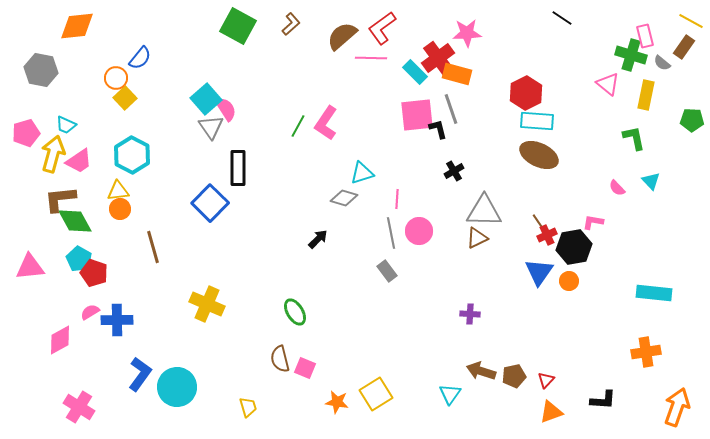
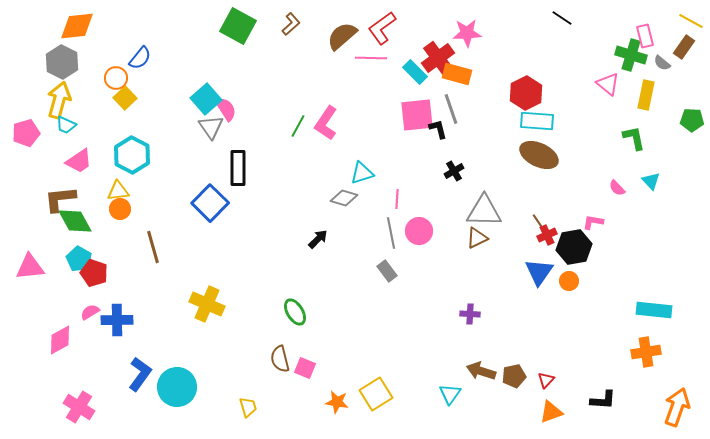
gray hexagon at (41, 70): moved 21 px right, 8 px up; rotated 16 degrees clockwise
yellow arrow at (53, 154): moved 6 px right, 54 px up
cyan rectangle at (654, 293): moved 17 px down
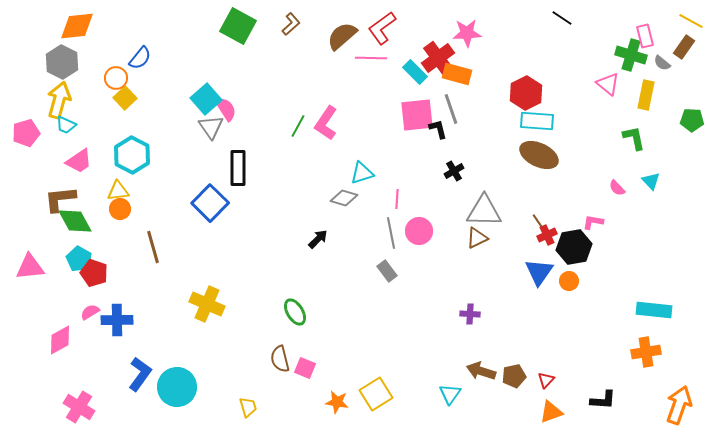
orange arrow at (677, 407): moved 2 px right, 2 px up
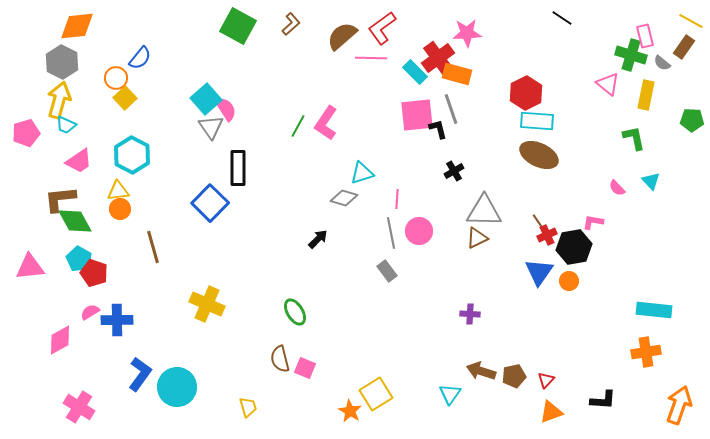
orange star at (337, 402): moved 13 px right, 9 px down; rotated 20 degrees clockwise
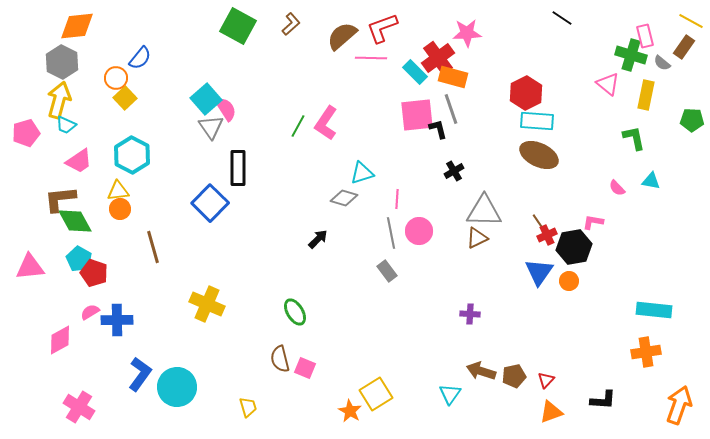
red L-shape at (382, 28): rotated 16 degrees clockwise
orange rectangle at (457, 74): moved 4 px left, 3 px down
cyan triangle at (651, 181): rotated 36 degrees counterclockwise
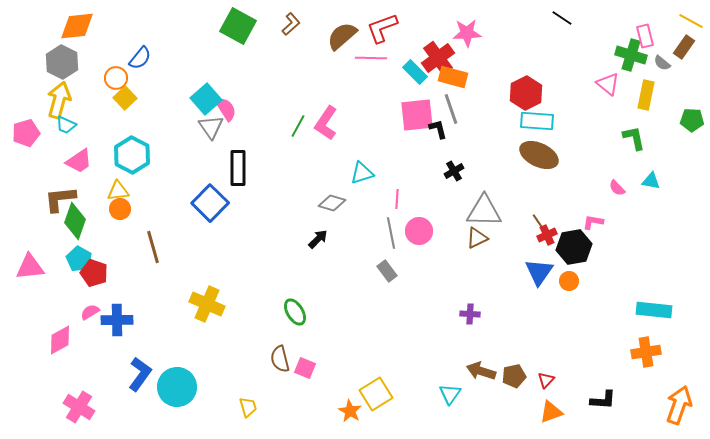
gray diamond at (344, 198): moved 12 px left, 5 px down
green diamond at (75, 221): rotated 48 degrees clockwise
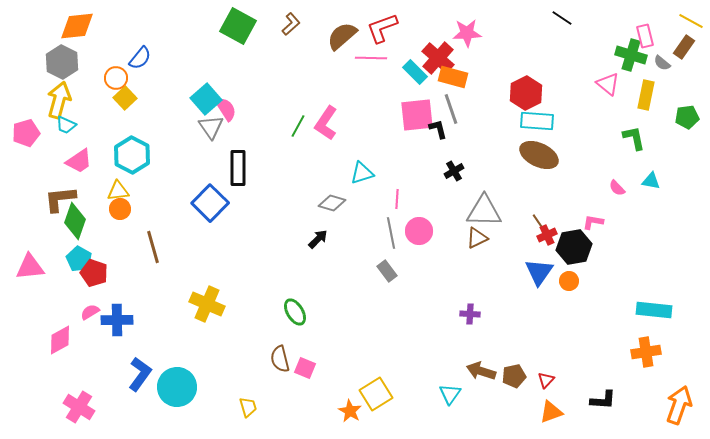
red cross at (438, 58): rotated 12 degrees counterclockwise
green pentagon at (692, 120): moved 5 px left, 3 px up; rotated 10 degrees counterclockwise
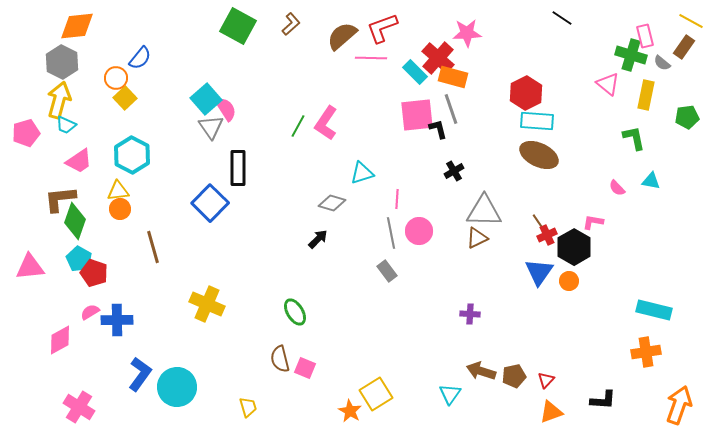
black hexagon at (574, 247): rotated 20 degrees counterclockwise
cyan rectangle at (654, 310): rotated 8 degrees clockwise
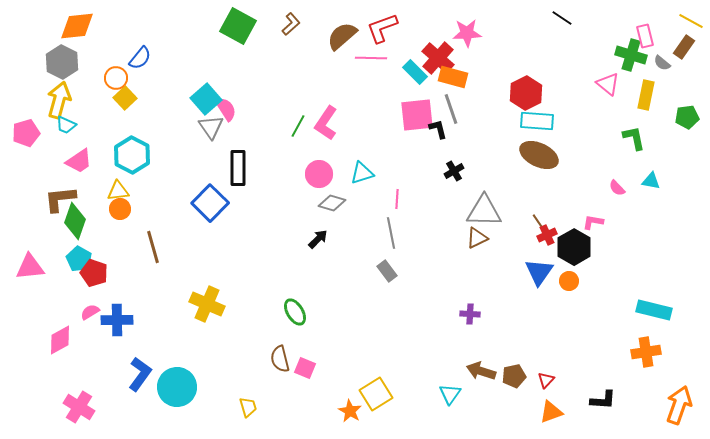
pink circle at (419, 231): moved 100 px left, 57 px up
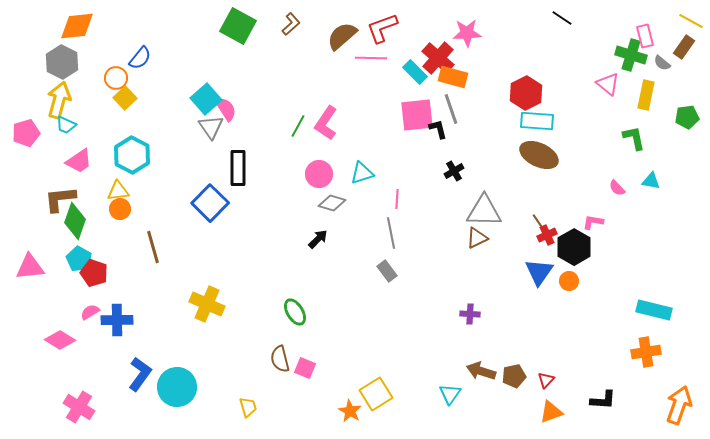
pink diamond at (60, 340): rotated 60 degrees clockwise
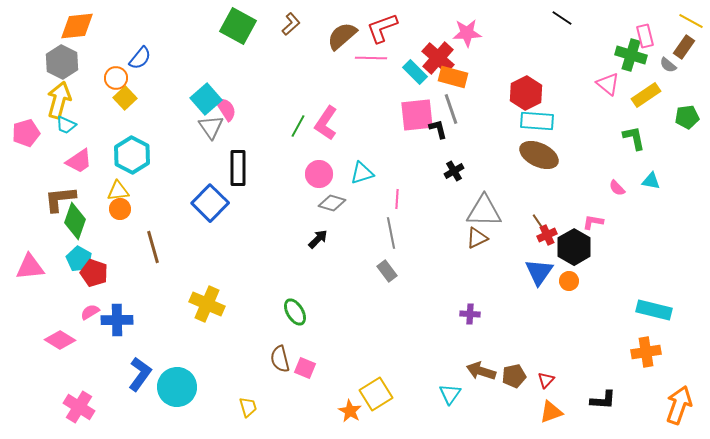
gray semicircle at (662, 63): moved 6 px right, 2 px down
yellow rectangle at (646, 95): rotated 44 degrees clockwise
